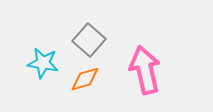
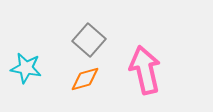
cyan star: moved 17 px left, 5 px down
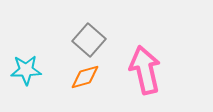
cyan star: moved 2 px down; rotated 12 degrees counterclockwise
orange diamond: moved 2 px up
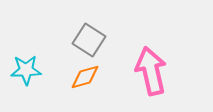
gray square: rotated 8 degrees counterclockwise
pink arrow: moved 6 px right, 1 px down
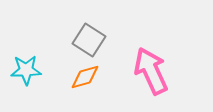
pink arrow: rotated 12 degrees counterclockwise
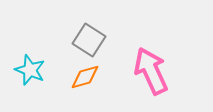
cyan star: moved 4 px right; rotated 24 degrees clockwise
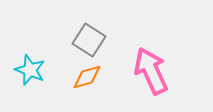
orange diamond: moved 2 px right
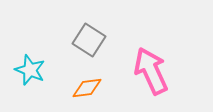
orange diamond: moved 11 px down; rotated 8 degrees clockwise
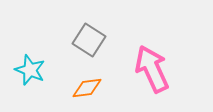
pink arrow: moved 1 px right, 2 px up
